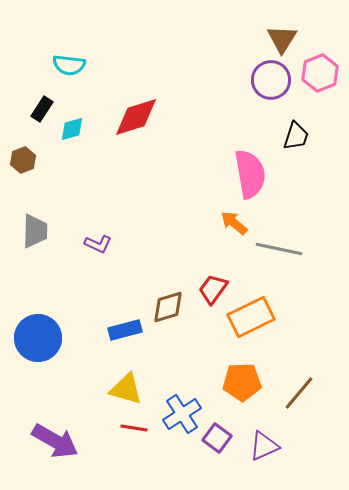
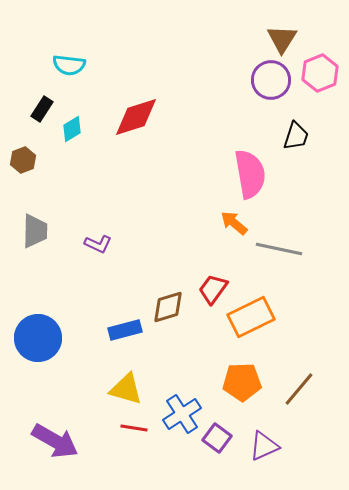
cyan diamond: rotated 16 degrees counterclockwise
brown line: moved 4 px up
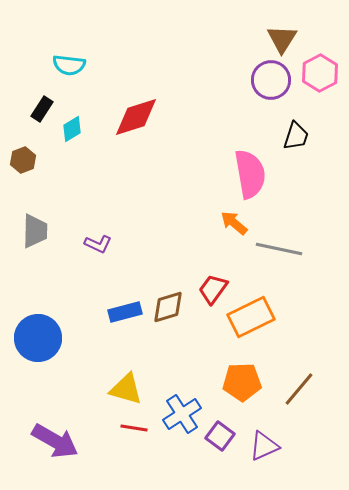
pink hexagon: rotated 6 degrees counterclockwise
blue rectangle: moved 18 px up
purple square: moved 3 px right, 2 px up
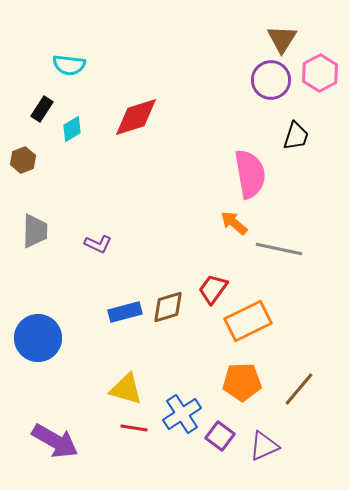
orange rectangle: moved 3 px left, 4 px down
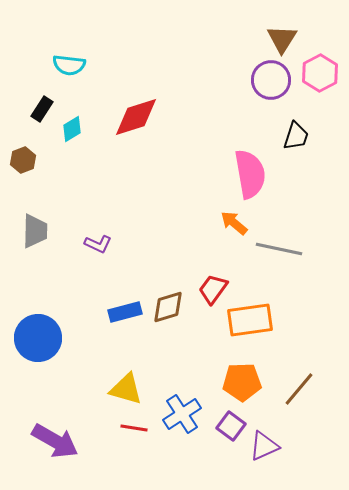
orange rectangle: moved 2 px right, 1 px up; rotated 18 degrees clockwise
purple square: moved 11 px right, 10 px up
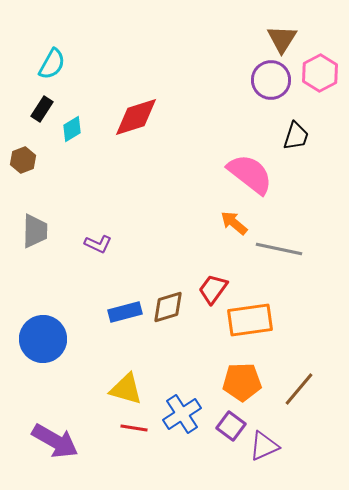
cyan semicircle: moved 17 px left, 1 px up; rotated 68 degrees counterclockwise
pink semicircle: rotated 42 degrees counterclockwise
blue circle: moved 5 px right, 1 px down
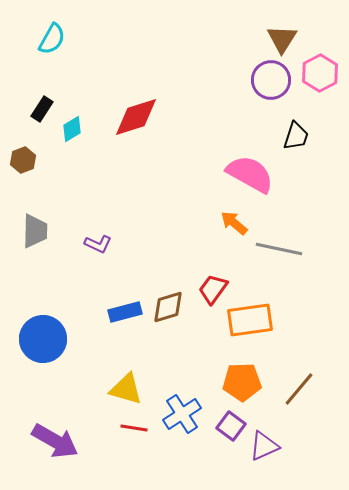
cyan semicircle: moved 25 px up
pink semicircle: rotated 9 degrees counterclockwise
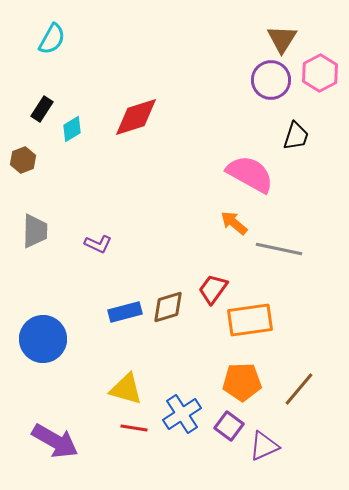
purple square: moved 2 px left
